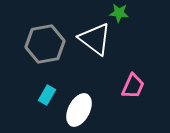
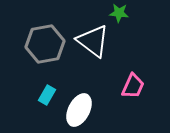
white triangle: moved 2 px left, 2 px down
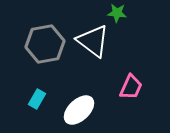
green star: moved 2 px left
pink trapezoid: moved 2 px left, 1 px down
cyan rectangle: moved 10 px left, 4 px down
white ellipse: rotated 20 degrees clockwise
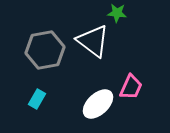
gray hexagon: moved 6 px down
white ellipse: moved 19 px right, 6 px up
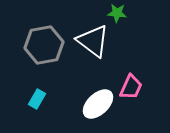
gray hexagon: moved 1 px left, 5 px up
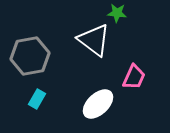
white triangle: moved 1 px right, 1 px up
gray hexagon: moved 14 px left, 11 px down
pink trapezoid: moved 3 px right, 10 px up
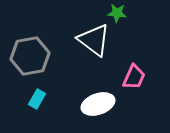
white ellipse: rotated 24 degrees clockwise
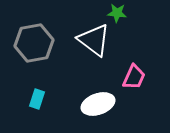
gray hexagon: moved 4 px right, 13 px up
cyan rectangle: rotated 12 degrees counterclockwise
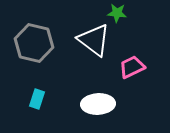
gray hexagon: rotated 24 degrees clockwise
pink trapezoid: moved 2 px left, 10 px up; rotated 140 degrees counterclockwise
white ellipse: rotated 16 degrees clockwise
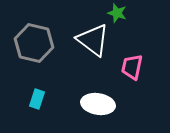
green star: rotated 12 degrees clockwise
white triangle: moved 1 px left
pink trapezoid: rotated 52 degrees counterclockwise
white ellipse: rotated 12 degrees clockwise
